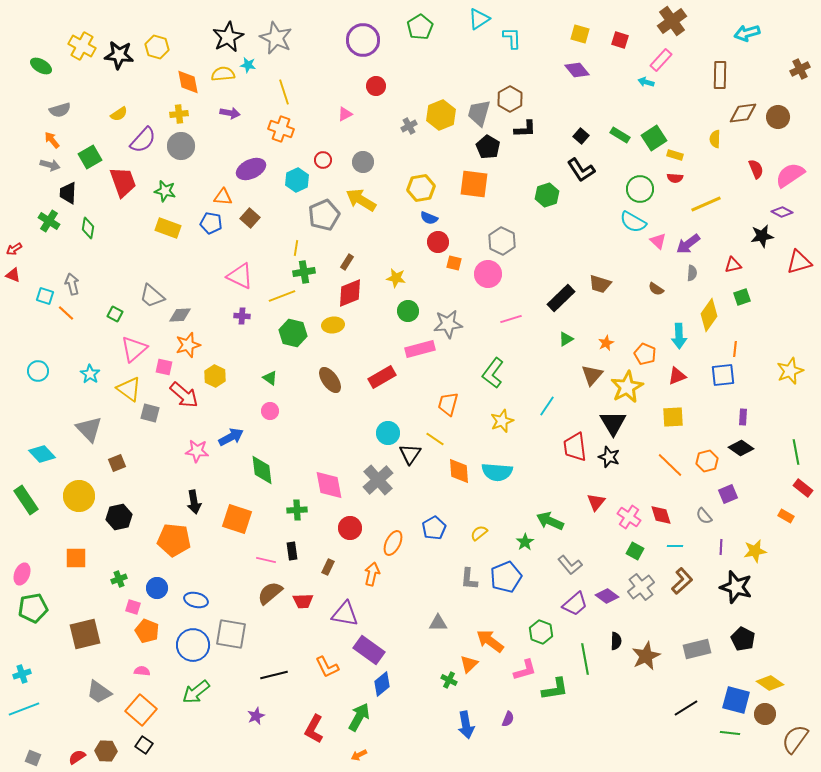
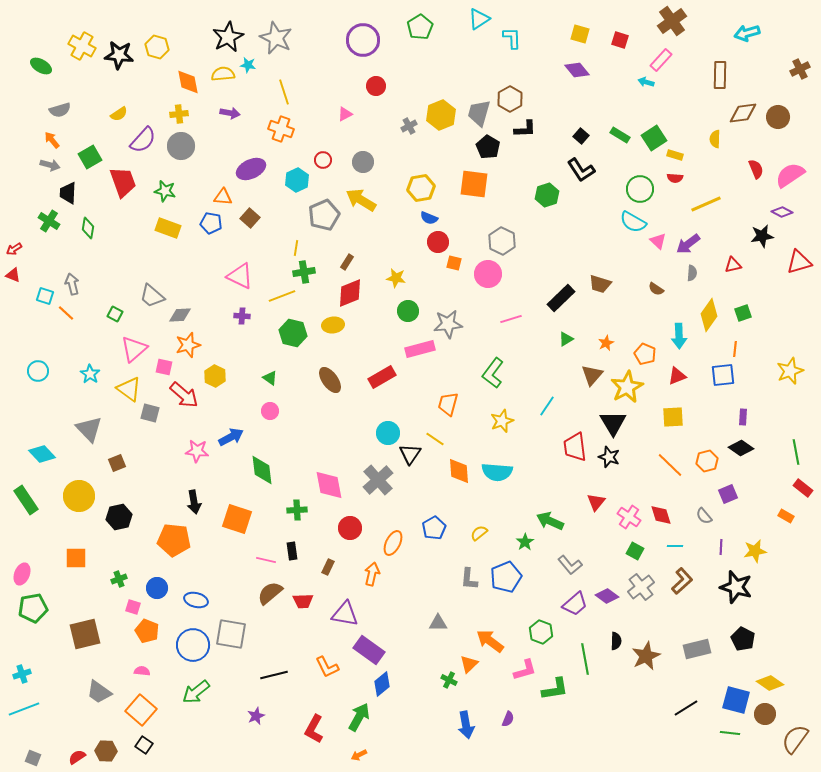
green square at (742, 297): moved 1 px right, 16 px down
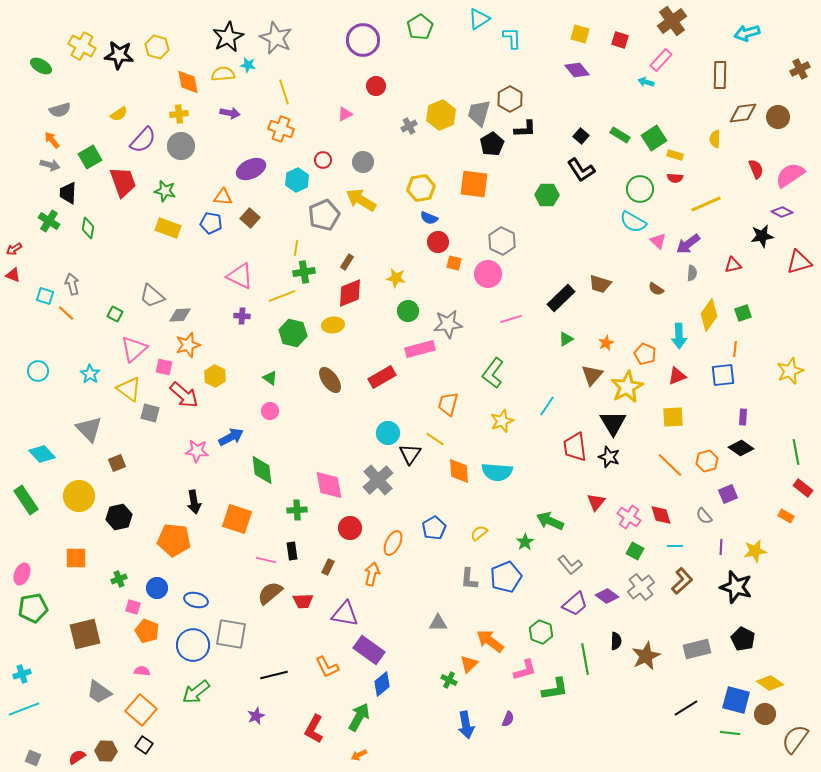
black pentagon at (488, 147): moved 4 px right, 3 px up; rotated 10 degrees clockwise
green hexagon at (547, 195): rotated 20 degrees clockwise
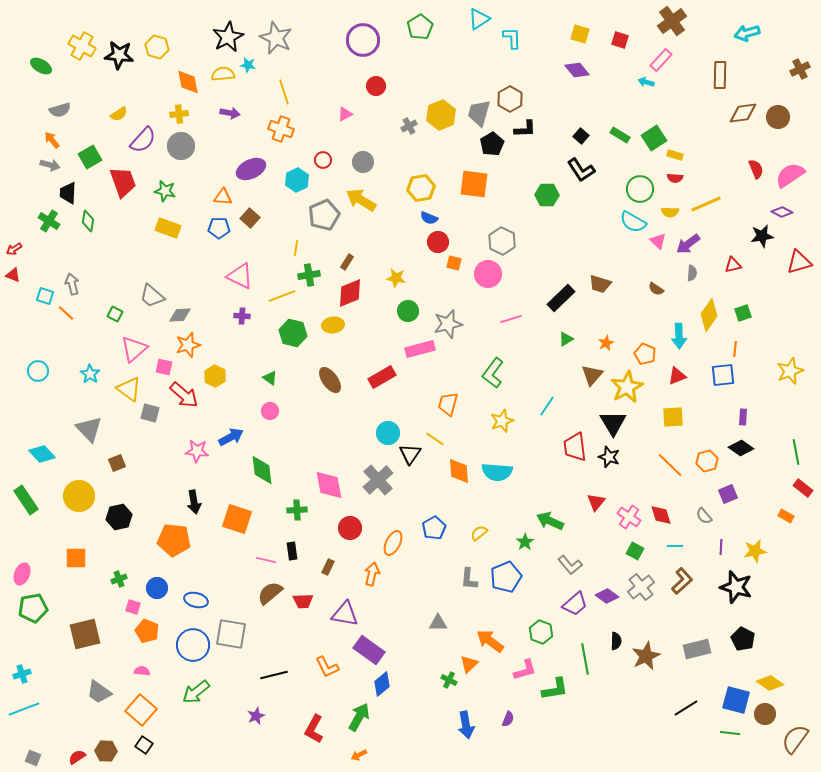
yellow semicircle at (715, 139): moved 45 px left, 73 px down; rotated 90 degrees counterclockwise
blue pentagon at (211, 223): moved 8 px right, 5 px down; rotated 10 degrees counterclockwise
green diamond at (88, 228): moved 7 px up
green cross at (304, 272): moved 5 px right, 3 px down
gray star at (448, 324): rotated 8 degrees counterclockwise
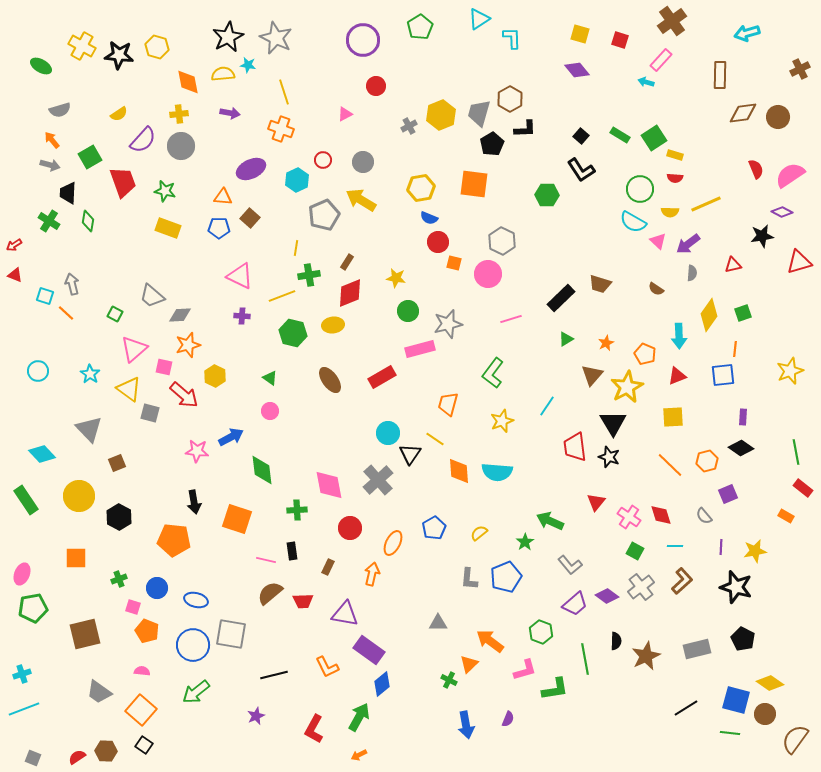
red arrow at (14, 249): moved 4 px up
red triangle at (13, 275): moved 2 px right
black hexagon at (119, 517): rotated 20 degrees counterclockwise
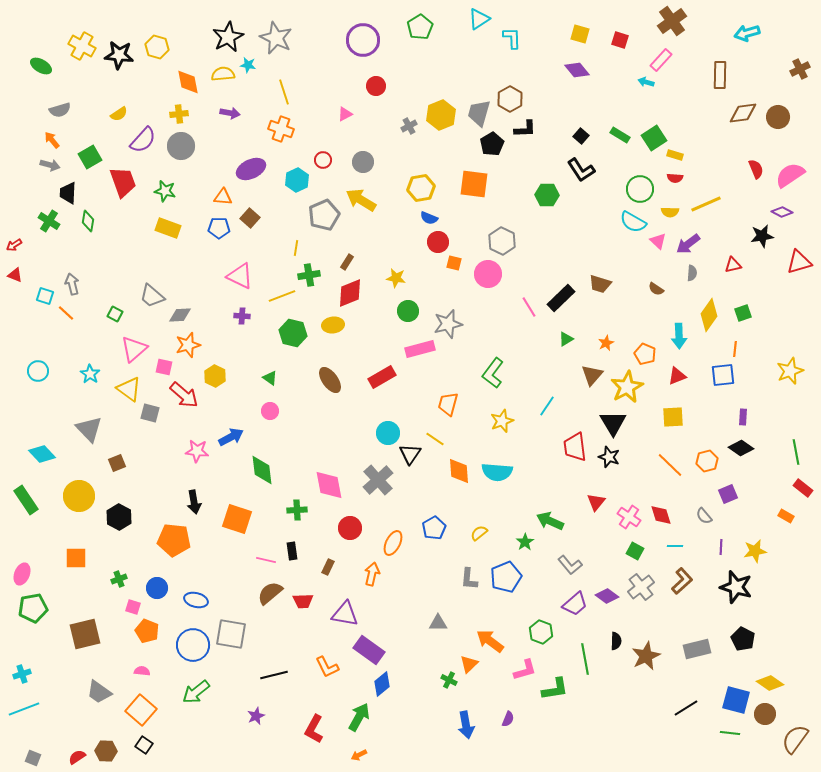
pink line at (511, 319): moved 18 px right, 12 px up; rotated 75 degrees clockwise
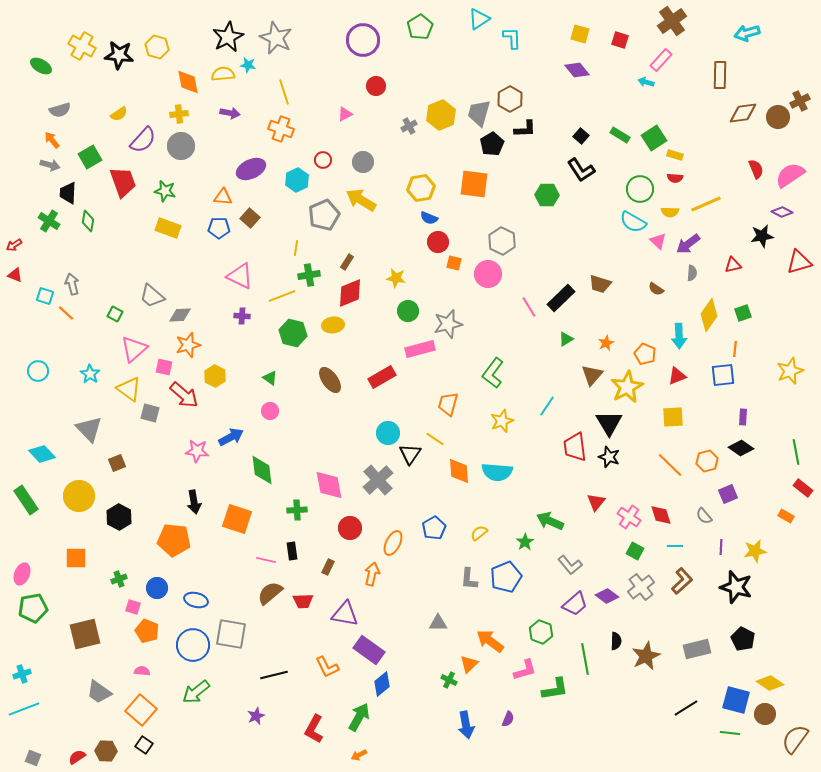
brown cross at (800, 69): moved 32 px down
black triangle at (613, 423): moved 4 px left
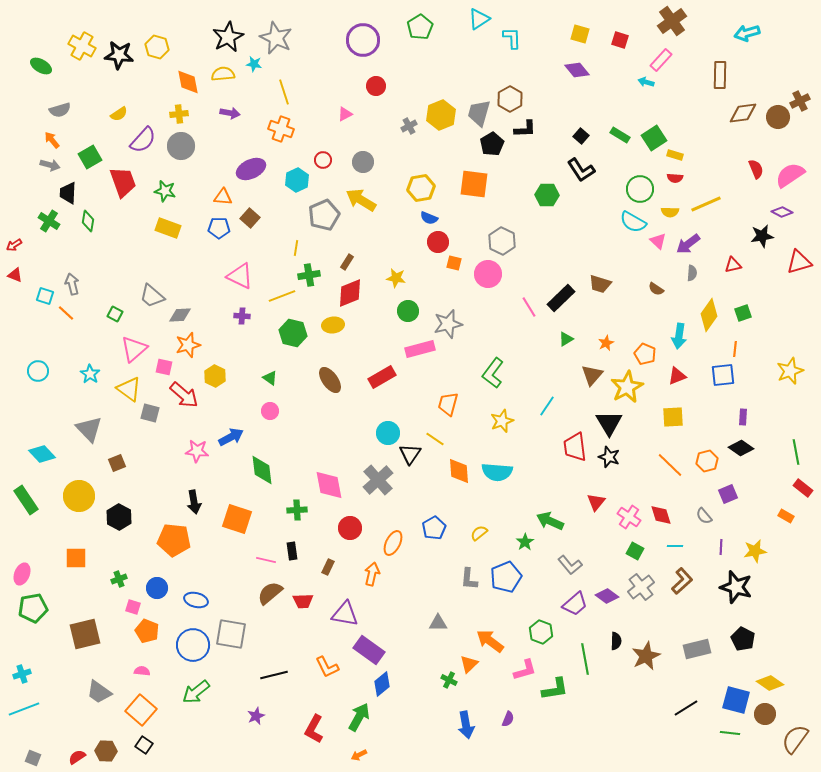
cyan star at (248, 65): moved 6 px right, 1 px up
cyan arrow at (679, 336): rotated 10 degrees clockwise
